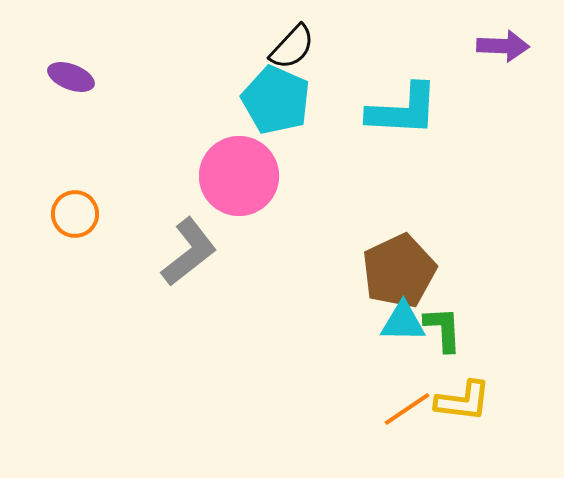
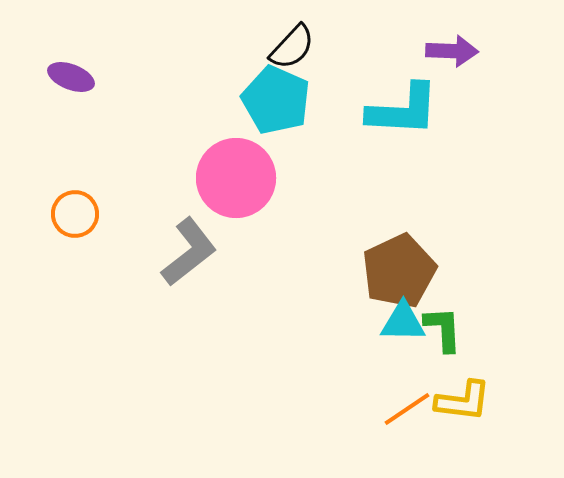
purple arrow: moved 51 px left, 5 px down
pink circle: moved 3 px left, 2 px down
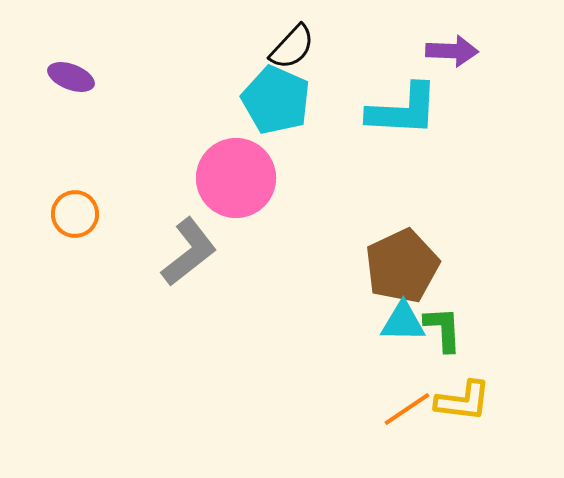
brown pentagon: moved 3 px right, 5 px up
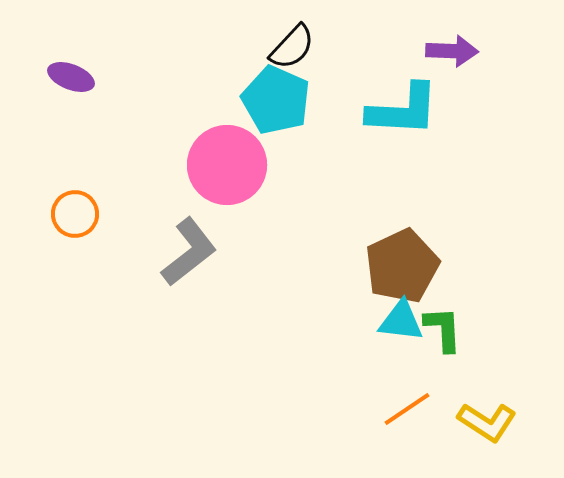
pink circle: moved 9 px left, 13 px up
cyan triangle: moved 2 px left, 1 px up; rotated 6 degrees clockwise
yellow L-shape: moved 24 px right, 21 px down; rotated 26 degrees clockwise
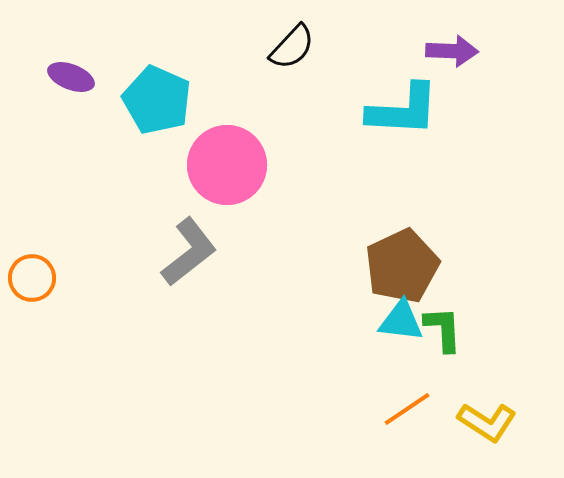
cyan pentagon: moved 119 px left
orange circle: moved 43 px left, 64 px down
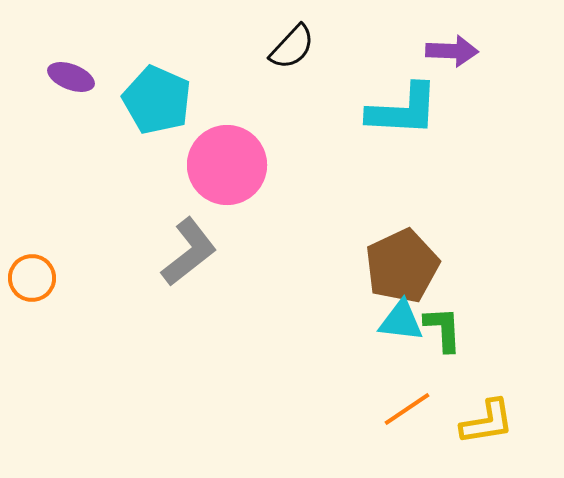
yellow L-shape: rotated 42 degrees counterclockwise
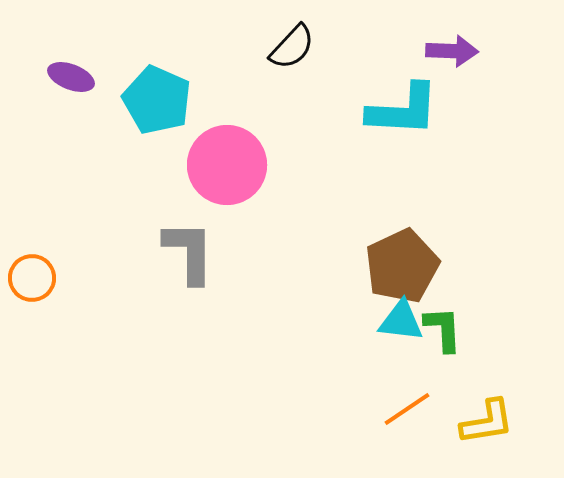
gray L-shape: rotated 52 degrees counterclockwise
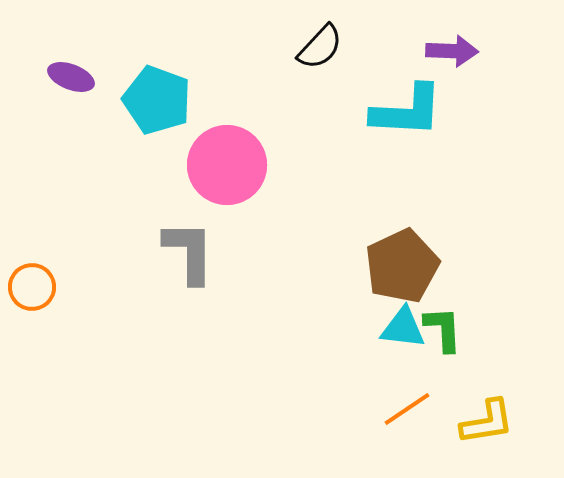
black semicircle: moved 28 px right
cyan pentagon: rotated 4 degrees counterclockwise
cyan L-shape: moved 4 px right, 1 px down
orange circle: moved 9 px down
cyan triangle: moved 2 px right, 7 px down
